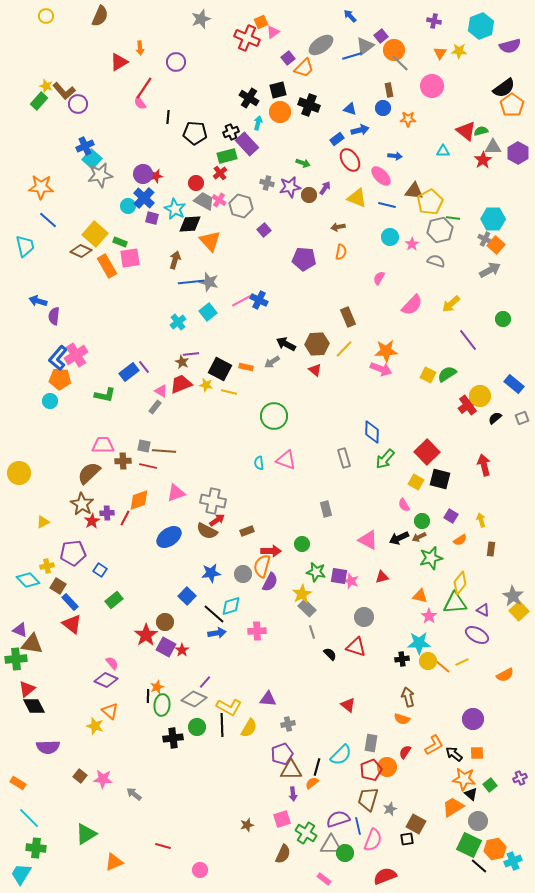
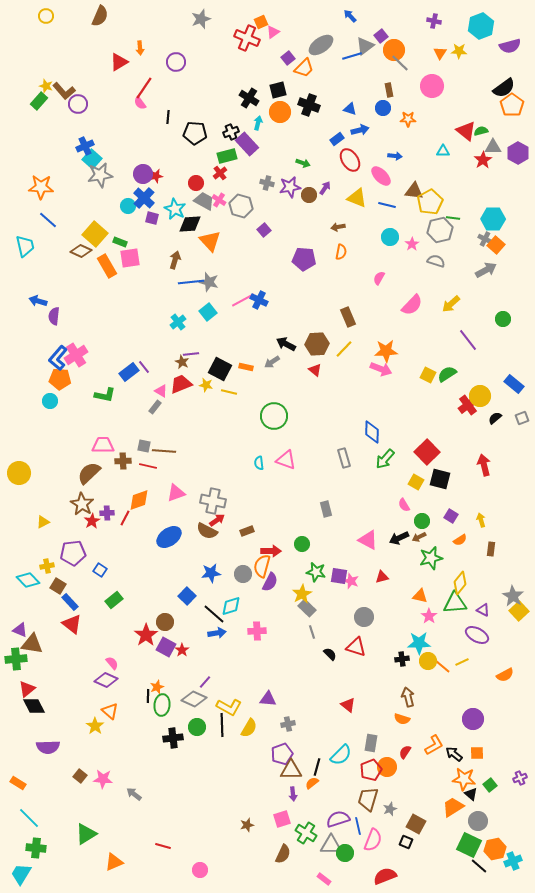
gray arrow at (490, 270): moved 4 px left
yellow star at (95, 726): rotated 18 degrees clockwise
black square at (407, 839): moved 1 px left, 3 px down; rotated 32 degrees clockwise
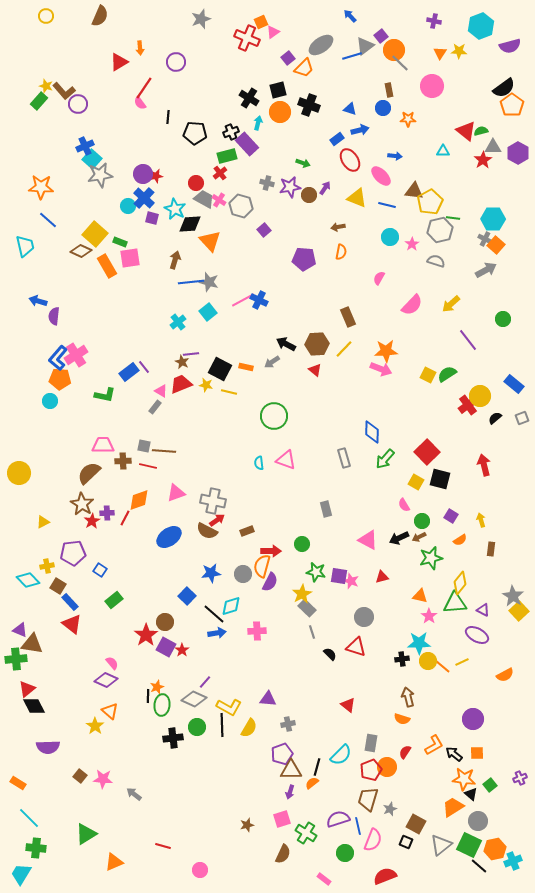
gray trapezoid at (204, 201): moved 2 px up
purple arrow at (293, 794): moved 3 px left, 2 px up; rotated 24 degrees clockwise
gray triangle at (331, 845): moved 110 px right; rotated 40 degrees counterclockwise
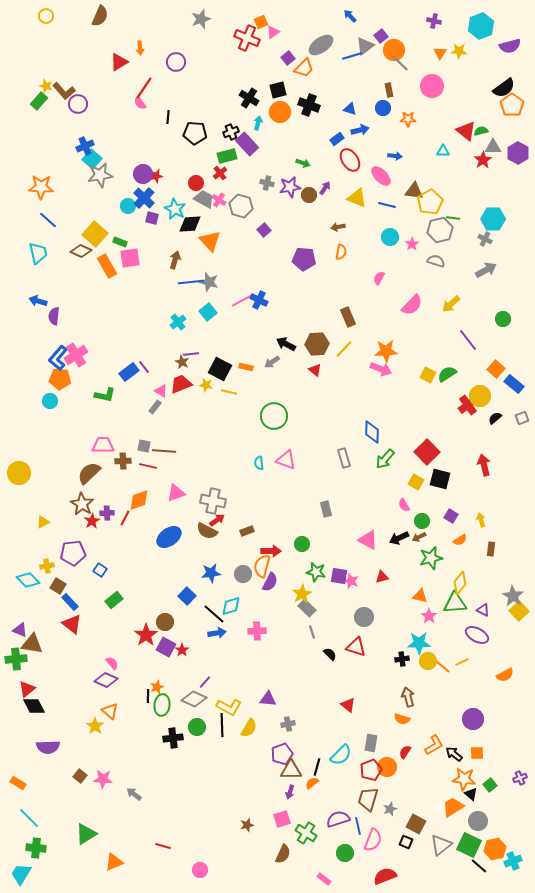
orange square at (496, 245): moved 124 px down
cyan trapezoid at (25, 246): moved 13 px right, 7 px down
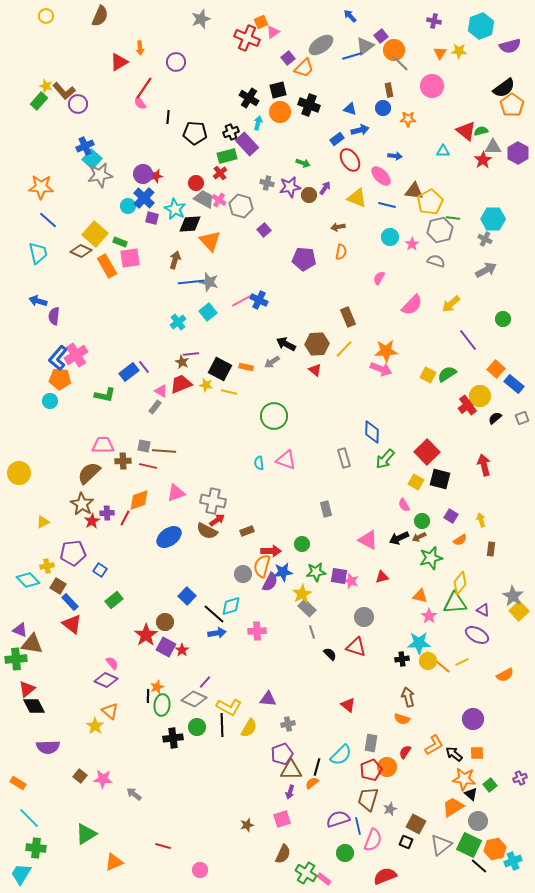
green star at (316, 572): rotated 18 degrees counterclockwise
blue star at (211, 573): moved 72 px right, 1 px up
green cross at (306, 833): moved 40 px down
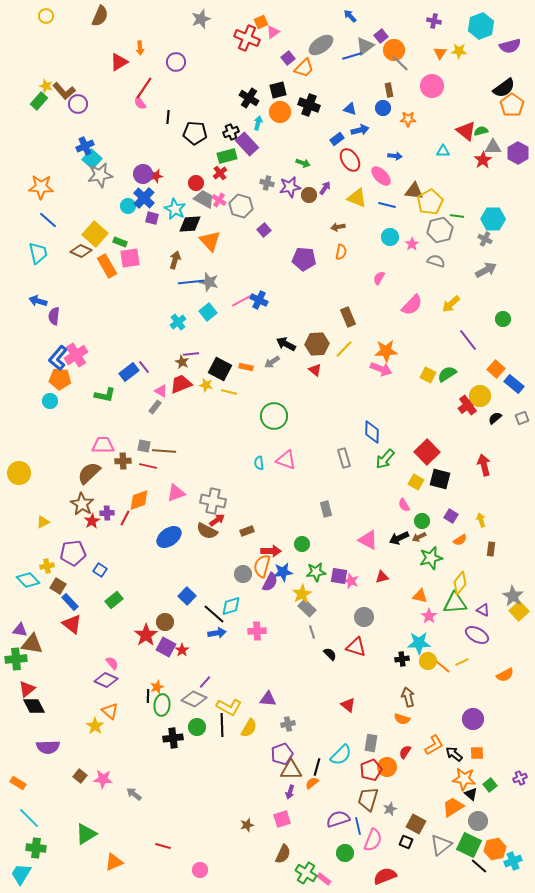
green line at (453, 218): moved 4 px right, 2 px up
purple triangle at (20, 630): rotated 14 degrees counterclockwise
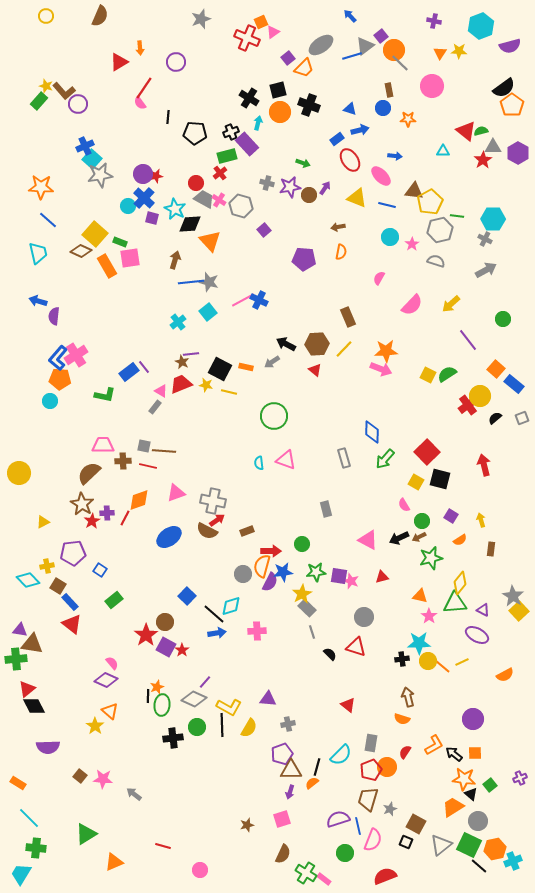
orange square at (477, 753): moved 2 px left
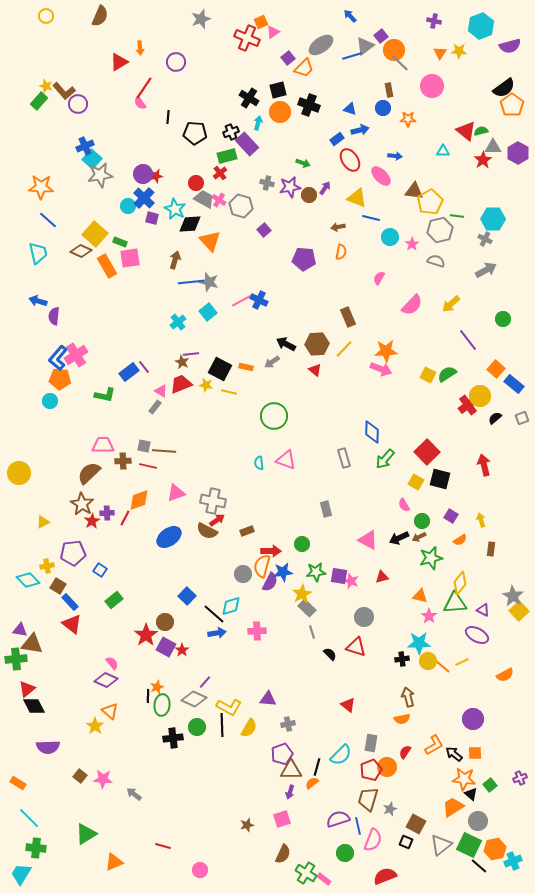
blue line at (387, 205): moved 16 px left, 13 px down
orange semicircle at (402, 719): rotated 28 degrees counterclockwise
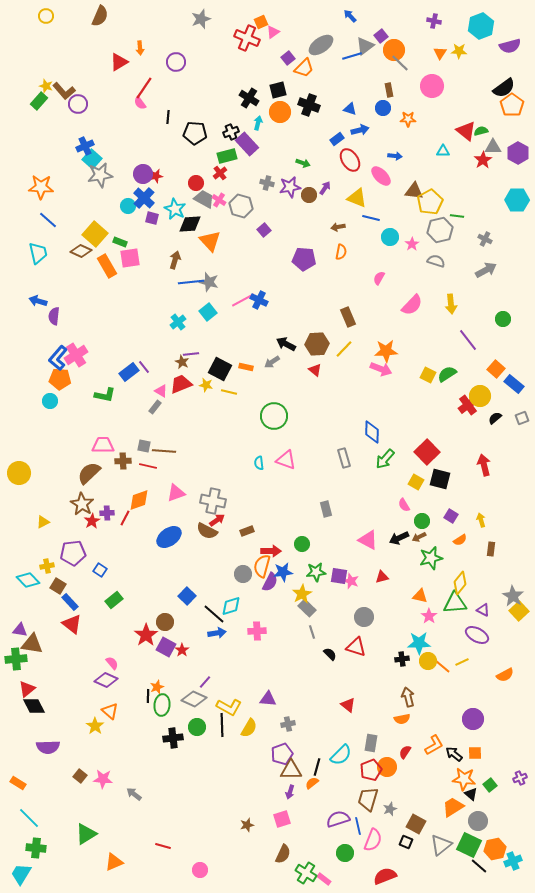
cyan hexagon at (493, 219): moved 24 px right, 19 px up
yellow arrow at (451, 304): rotated 54 degrees counterclockwise
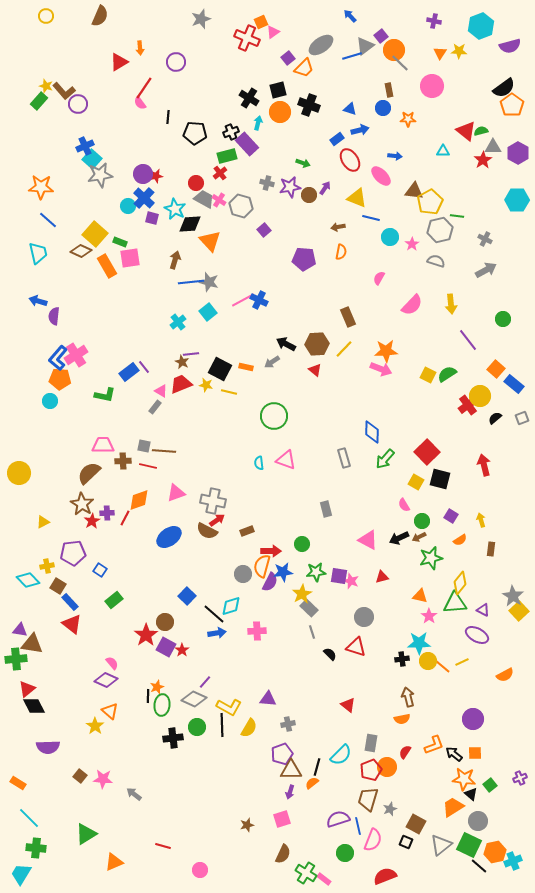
gray rectangle at (307, 608): moved 2 px right
orange L-shape at (434, 745): rotated 10 degrees clockwise
orange hexagon at (495, 849): moved 3 px down
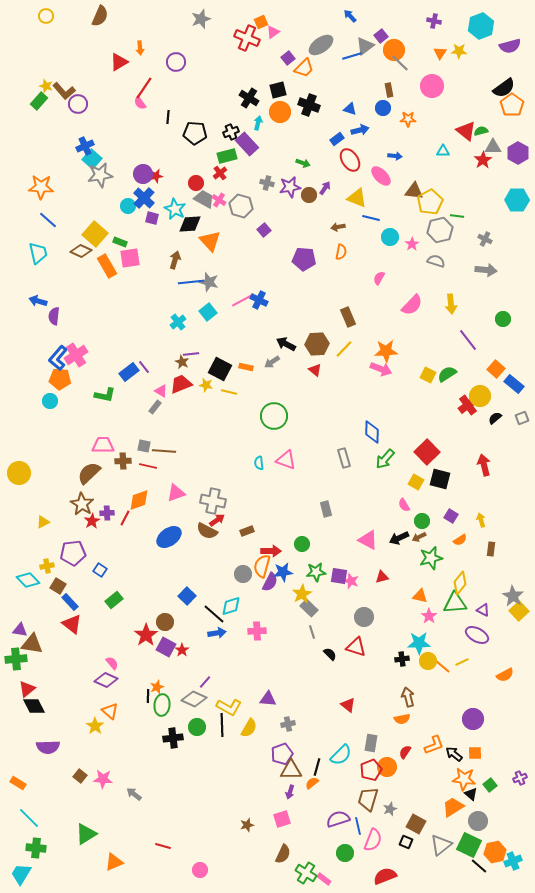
gray arrow at (486, 270): rotated 35 degrees clockwise
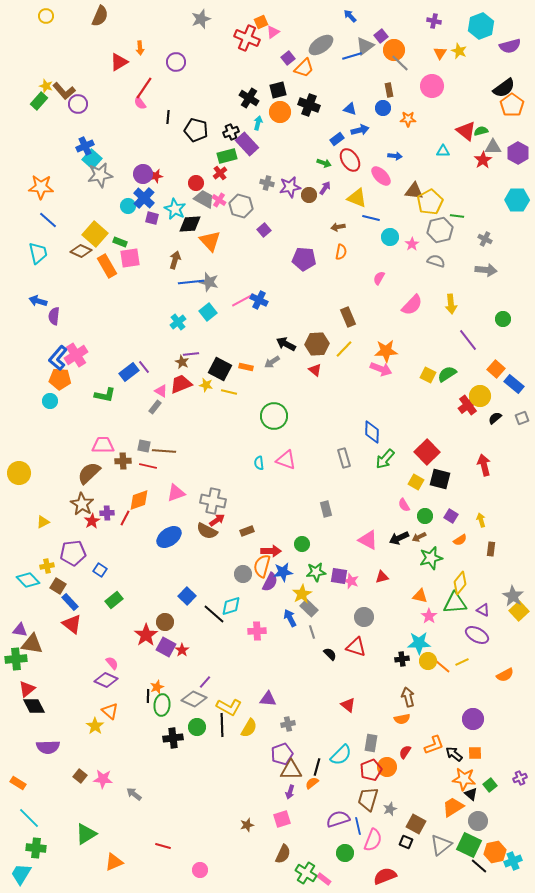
yellow star at (459, 51): rotated 21 degrees clockwise
black pentagon at (195, 133): moved 1 px right, 3 px up; rotated 10 degrees clockwise
green arrow at (303, 163): moved 21 px right
green circle at (422, 521): moved 3 px right, 5 px up
blue arrow at (217, 633): moved 73 px right, 15 px up; rotated 108 degrees counterclockwise
